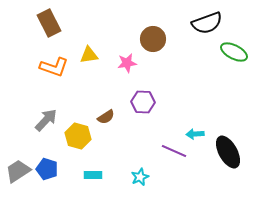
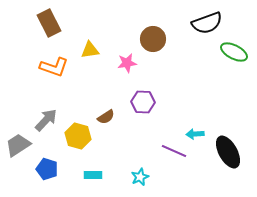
yellow triangle: moved 1 px right, 5 px up
gray trapezoid: moved 26 px up
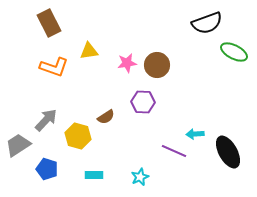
brown circle: moved 4 px right, 26 px down
yellow triangle: moved 1 px left, 1 px down
cyan rectangle: moved 1 px right
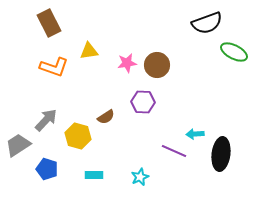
black ellipse: moved 7 px left, 2 px down; rotated 36 degrees clockwise
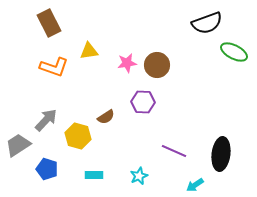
cyan arrow: moved 51 px down; rotated 30 degrees counterclockwise
cyan star: moved 1 px left, 1 px up
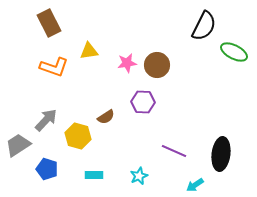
black semicircle: moved 3 px left, 3 px down; rotated 44 degrees counterclockwise
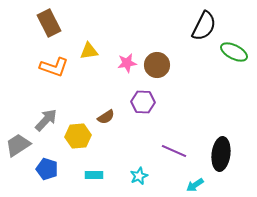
yellow hexagon: rotated 20 degrees counterclockwise
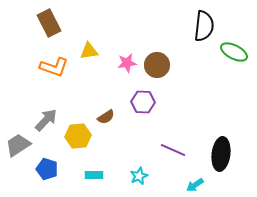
black semicircle: rotated 20 degrees counterclockwise
purple line: moved 1 px left, 1 px up
